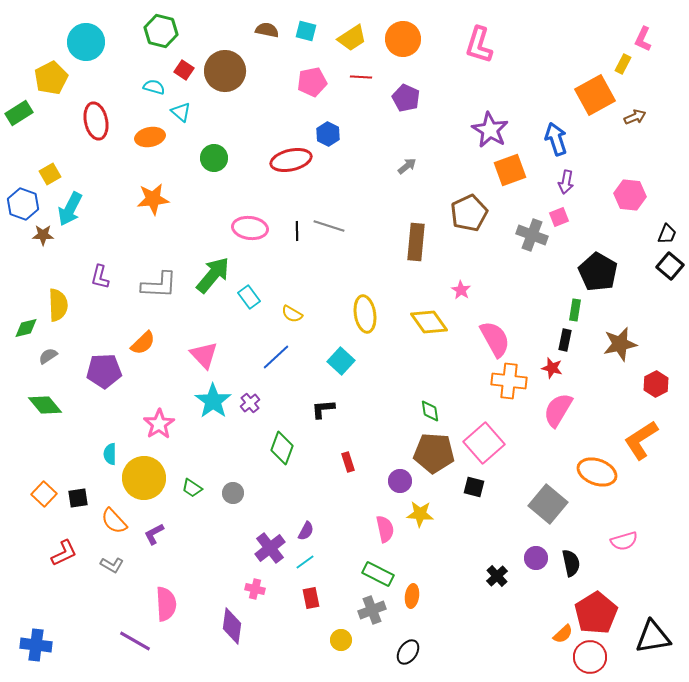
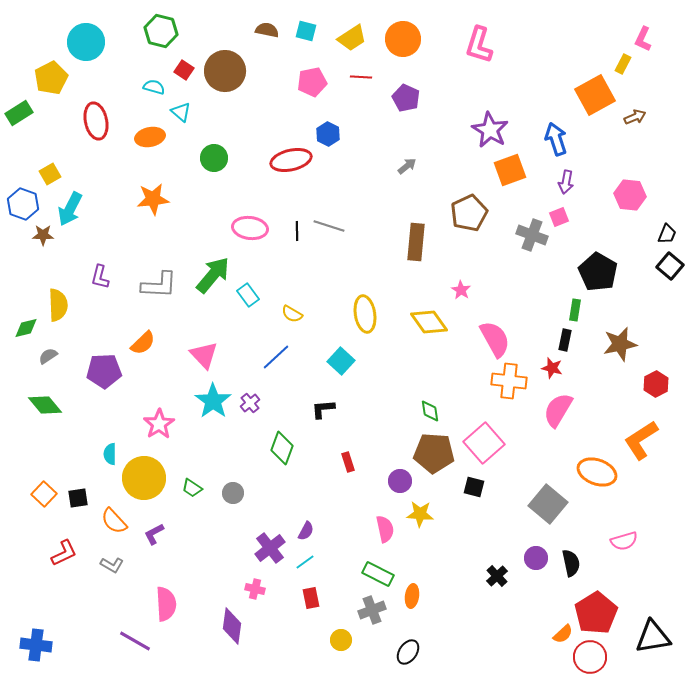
cyan rectangle at (249, 297): moved 1 px left, 2 px up
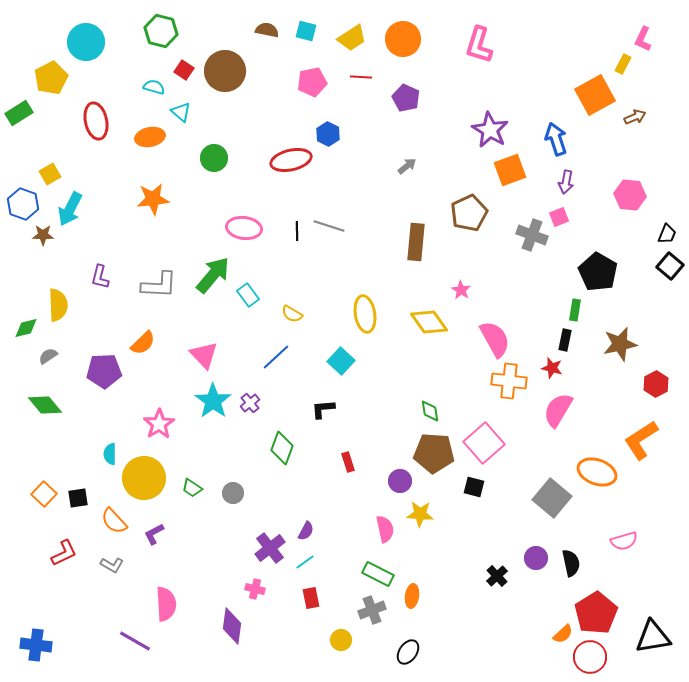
pink ellipse at (250, 228): moved 6 px left
gray square at (548, 504): moved 4 px right, 6 px up
